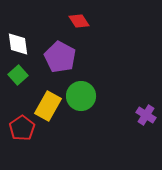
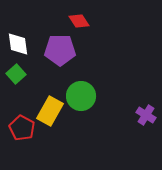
purple pentagon: moved 7 px up; rotated 28 degrees counterclockwise
green square: moved 2 px left, 1 px up
yellow rectangle: moved 2 px right, 5 px down
red pentagon: rotated 10 degrees counterclockwise
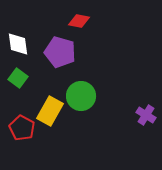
red diamond: rotated 45 degrees counterclockwise
purple pentagon: moved 2 px down; rotated 16 degrees clockwise
green square: moved 2 px right, 4 px down; rotated 12 degrees counterclockwise
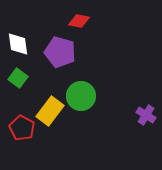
yellow rectangle: rotated 8 degrees clockwise
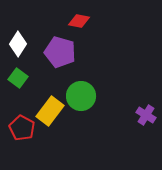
white diamond: rotated 40 degrees clockwise
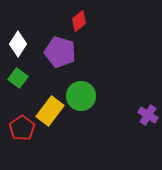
red diamond: rotated 50 degrees counterclockwise
purple cross: moved 2 px right
red pentagon: rotated 10 degrees clockwise
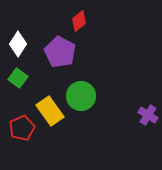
purple pentagon: rotated 12 degrees clockwise
yellow rectangle: rotated 72 degrees counterclockwise
red pentagon: rotated 10 degrees clockwise
